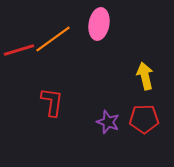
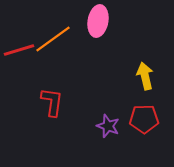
pink ellipse: moved 1 px left, 3 px up
purple star: moved 4 px down
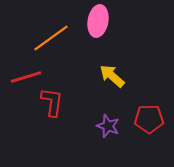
orange line: moved 2 px left, 1 px up
red line: moved 7 px right, 27 px down
yellow arrow: moved 33 px left; rotated 36 degrees counterclockwise
red pentagon: moved 5 px right
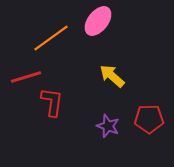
pink ellipse: rotated 28 degrees clockwise
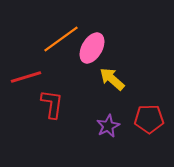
pink ellipse: moved 6 px left, 27 px down; rotated 8 degrees counterclockwise
orange line: moved 10 px right, 1 px down
yellow arrow: moved 3 px down
red L-shape: moved 2 px down
purple star: rotated 25 degrees clockwise
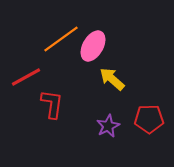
pink ellipse: moved 1 px right, 2 px up
red line: rotated 12 degrees counterclockwise
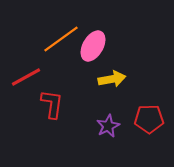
yellow arrow: rotated 128 degrees clockwise
